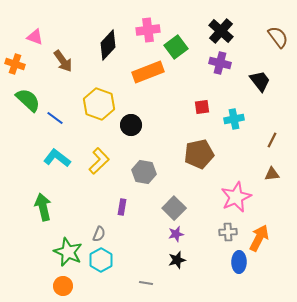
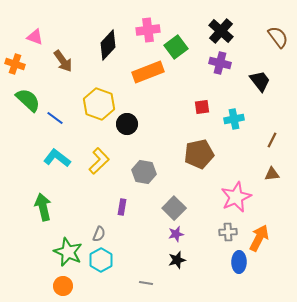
black circle: moved 4 px left, 1 px up
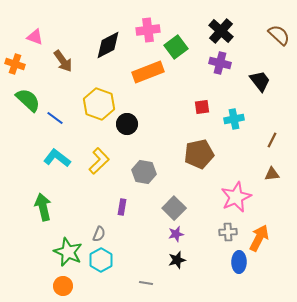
brown semicircle: moved 1 px right, 2 px up; rotated 10 degrees counterclockwise
black diamond: rotated 20 degrees clockwise
